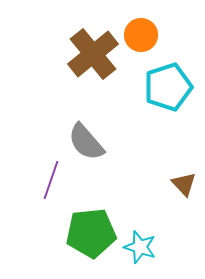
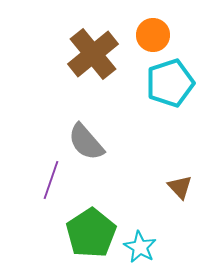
orange circle: moved 12 px right
cyan pentagon: moved 2 px right, 4 px up
brown triangle: moved 4 px left, 3 px down
green pentagon: rotated 27 degrees counterclockwise
cyan star: rotated 12 degrees clockwise
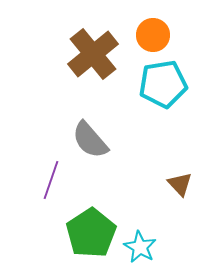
cyan pentagon: moved 7 px left, 1 px down; rotated 9 degrees clockwise
gray semicircle: moved 4 px right, 2 px up
brown triangle: moved 3 px up
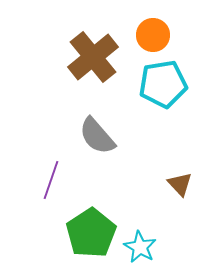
brown cross: moved 3 px down
gray semicircle: moved 7 px right, 4 px up
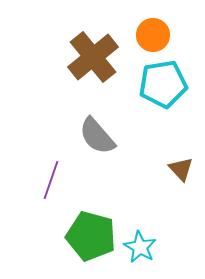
brown triangle: moved 1 px right, 15 px up
green pentagon: moved 3 px down; rotated 24 degrees counterclockwise
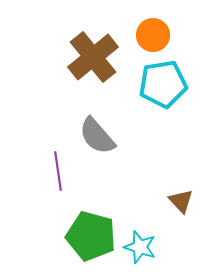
brown triangle: moved 32 px down
purple line: moved 7 px right, 9 px up; rotated 27 degrees counterclockwise
cyan star: rotated 12 degrees counterclockwise
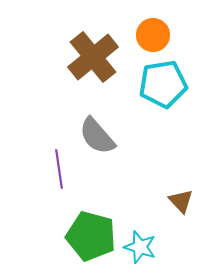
purple line: moved 1 px right, 2 px up
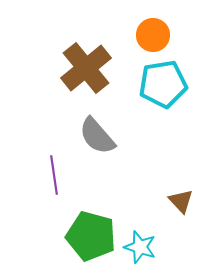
brown cross: moved 7 px left, 11 px down
purple line: moved 5 px left, 6 px down
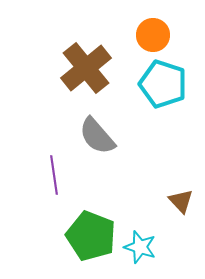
cyan pentagon: rotated 27 degrees clockwise
green pentagon: rotated 6 degrees clockwise
